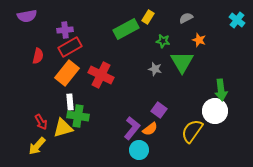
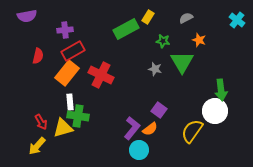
red rectangle: moved 3 px right, 4 px down
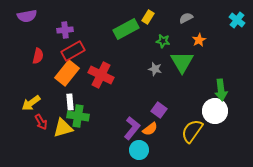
orange star: rotated 24 degrees clockwise
yellow arrow: moved 6 px left, 43 px up; rotated 12 degrees clockwise
